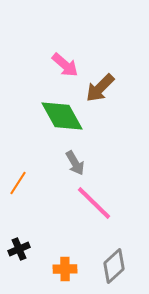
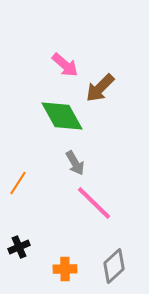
black cross: moved 2 px up
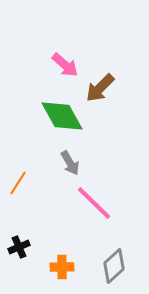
gray arrow: moved 5 px left
orange cross: moved 3 px left, 2 px up
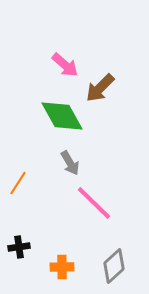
black cross: rotated 15 degrees clockwise
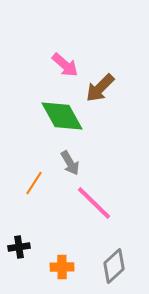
orange line: moved 16 px right
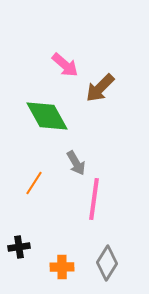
green diamond: moved 15 px left
gray arrow: moved 6 px right
pink line: moved 4 px up; rotated 54 degrees clockwise
gray diamond: moved 7 px left, 3 px up; rotated 16 degrees counterclockwise
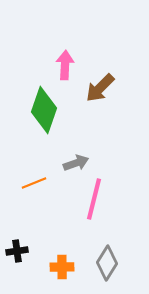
pink arrow: rotated 128 degrees counterclockwise
green diamond: moved 3 px left, 6 px up; rotated 48 degrees clockwise
gray arrow: rotated 80 degrees counterclockwise
orange line: rotated 35 degrees clockwise
pink line: rotated 6 degrees clockwise
black cross: moved 2 px left, 4 px down
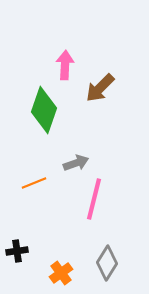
orange cross: moved 1 px left, 6 px down; rotated 35 degrees counterclockwise
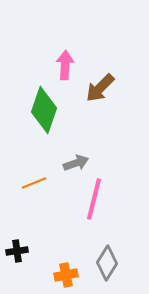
orange cross: moved 5 px right, 2 px down; rotated 25 degrees clockwise
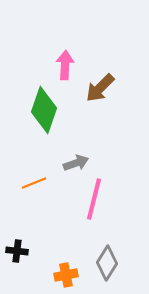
black cross: rotated 15 degrees clockwise
